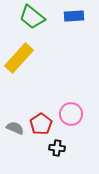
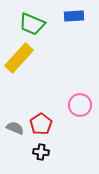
green trapezoid: moved 7 px down; rotated 16 degrees counterclockwise
pink circle: moved 9 px right, 9 px up
black cross: moved 16 px left, 4 px down
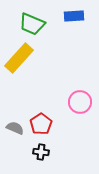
pink circle: moved 3 px up
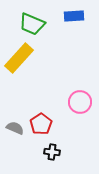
black cross: moved 11 px right
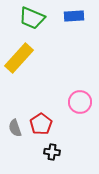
green trapezoid: moved 6 px up
gray semicircle: rotated 132 degrees counterclockwise
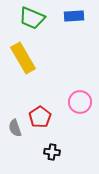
yellow rectangle: moved 4 px right; rotated 72 degrees counterclockwise
red pentagon: moved 1 px left, 7 px up
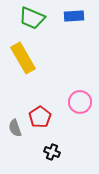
black cross: rotated 14 degrees clockwise
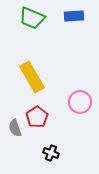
yellow rectangle: moved 9 px right, 19 px down
red pentagon: moved 3 px left
black cross: moved 1 px left, 1 px down
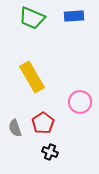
red pentagon: moved 6 px right, 6 px down
black cross: moved 1 px left, 1 px up
